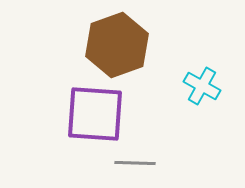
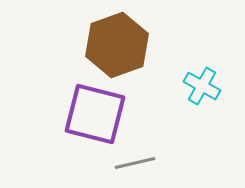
purple square: rotated 10 degrees clockwise
gray line: rotated 15 degrees counterclockwise
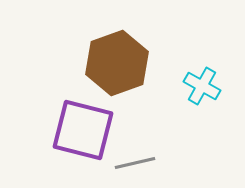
brown hexagon: moved 18 px down
purple square: moved 12 px left, 16 px down
